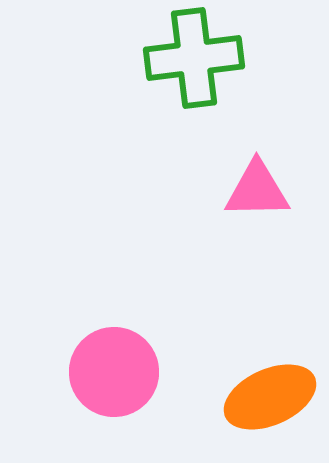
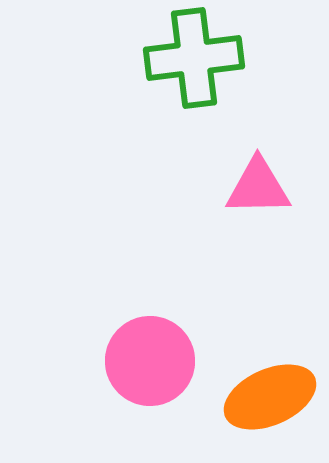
pink triangle: moved 1 px right, 3 px up
pink circle: moved 36 px right, 11 px up
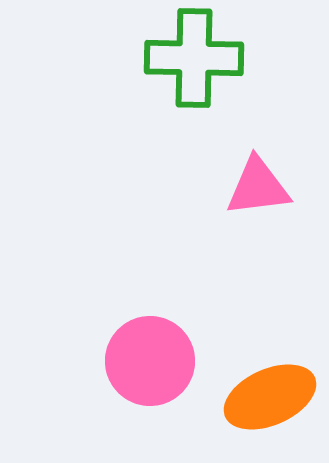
green cross: rotated 8 degrees clockwise
pink triangle: rotated 6 degrees counterclockwise
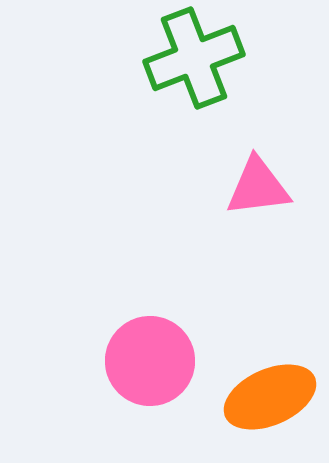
green cross: rotated 22 degrees counterclockwise
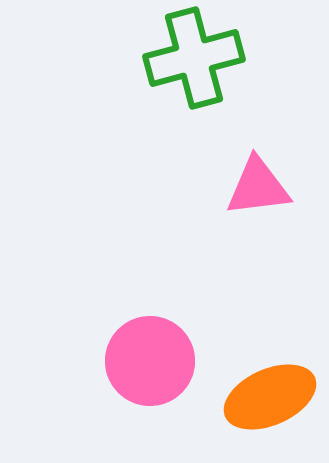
green cross: rotated 6 degrees clockwise
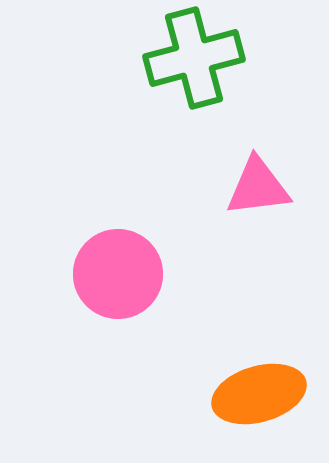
pink circle: moved 32 px left, 87 px up
orange ellipse: moved 11 px left, 3 px up; rotated 8 degrees clockwise
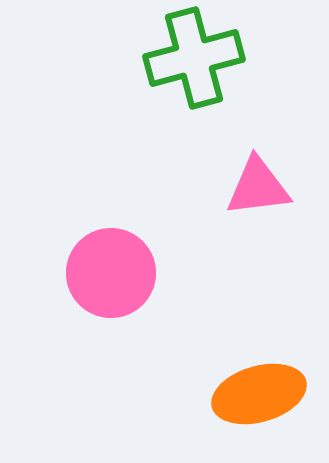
pink circle: moved 7 px left, 1 px up
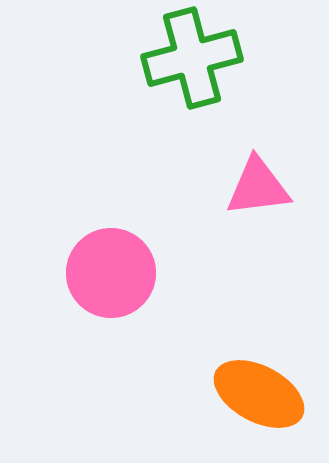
green cross: moved 2 px left
orange ellipse: rotated 44 degrees clockwise
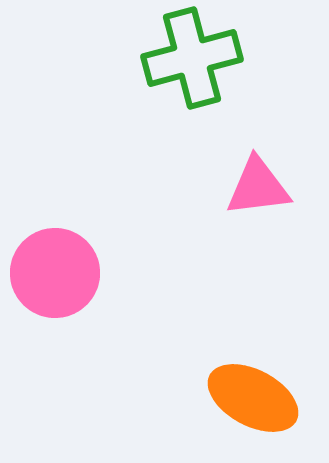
pink circle: moved 56 px left
orange ellipse: moved 6 px left, 4 px down
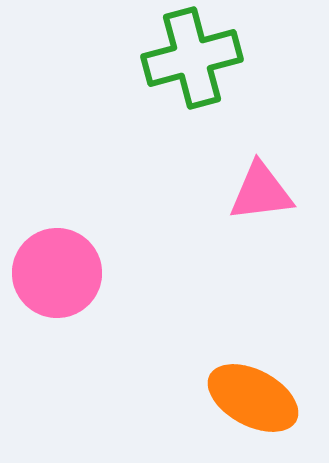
pink triangle: moved 3 px right, 5 px down
pink circle: moved 2 px right
